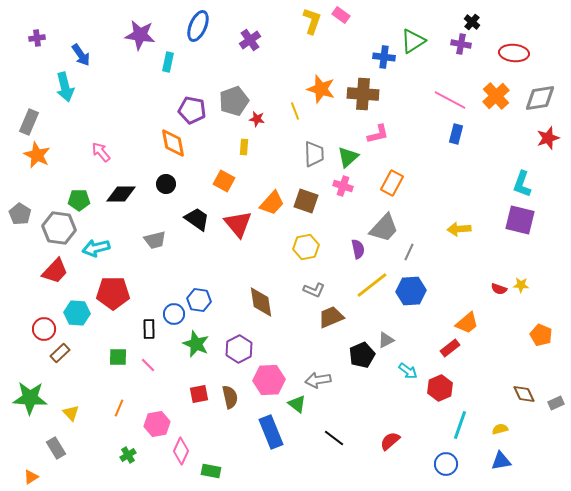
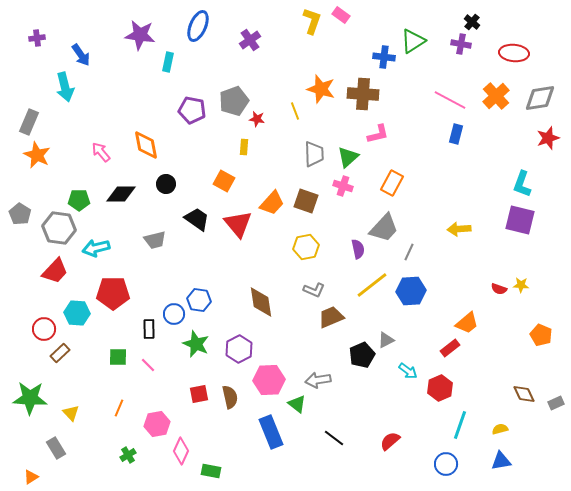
orange diamond at (173, 143): moved 27 px left, 2 px down
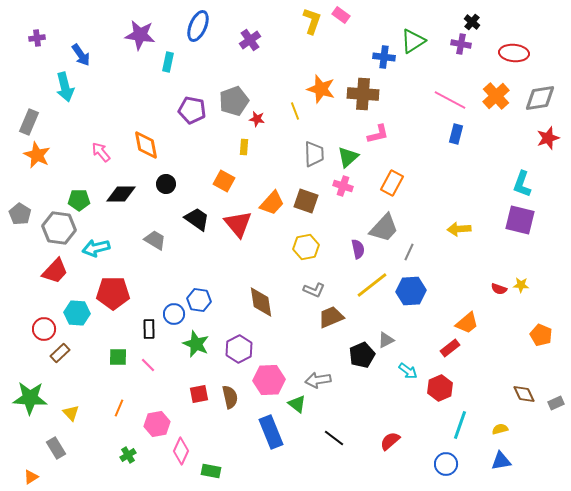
gray trapezoid at (155, 240): rotated 135 degrees counterclockwise
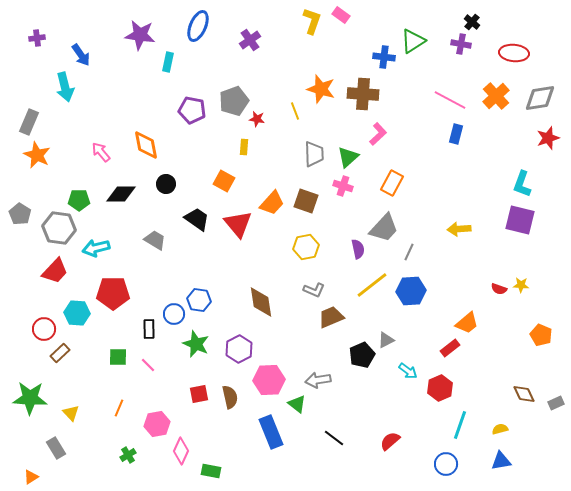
pink L-shape at (378, 134): rotated 30 degrees counterclockwise
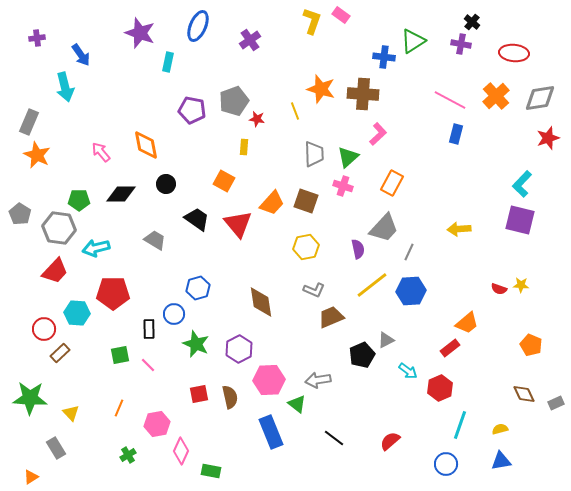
purple star at (140, 35): moved 2 px up; rotated 12 degrees clockwise
cyan L-shape at (522, 184): rotated 24 degrees clockwise
blue hexagon at (199, 300): moved 1 px left, 12 px up; rotated 25 degrees counterclockwise
orange pentagon at (541, 335): moved 10 px left, 10 px down
green square at (118, 357): moved 2 px right, 2 px up; rotated 12 degrees counterclockwise
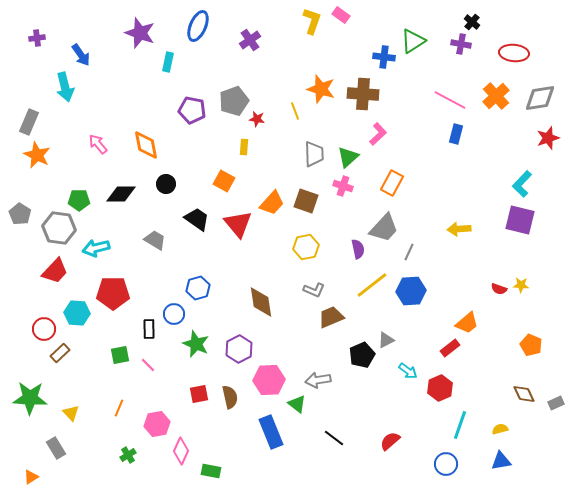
pink arrow at (101, 152): moved 3 px left, 8 px up
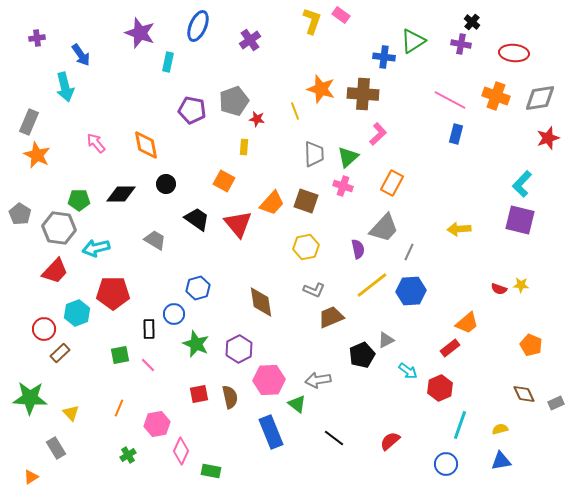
orange cross at (496, 96): rotated 28 degrees counterclockwise
pink arrow at (98, 144): moved 2 px left, 1 px up
cyan hexagon at (77, 313): rotated 25 degrees counterclockwise
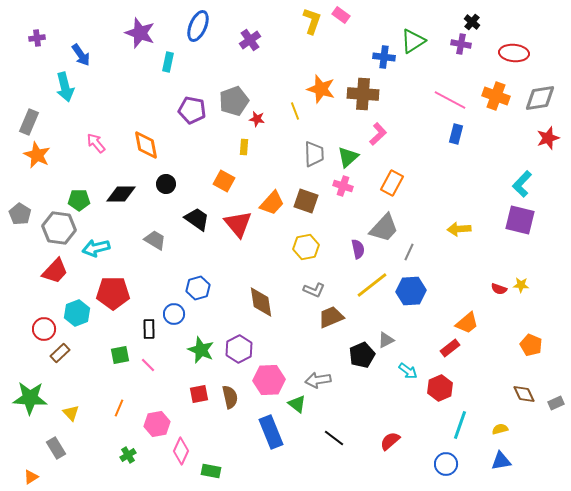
green star at (196, 344): moved 5 px right, 6 px down
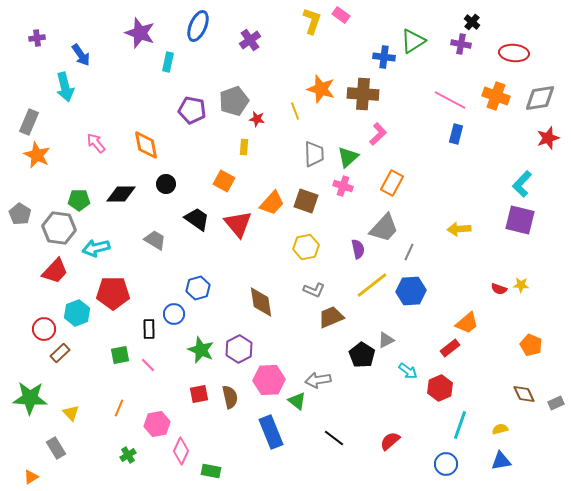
black pentagon at (362, 355): rotated 15 degrees counterclockwise
green triangle at (297, 404): moved 3 px up
